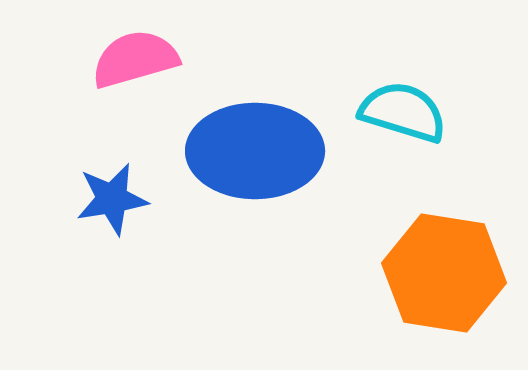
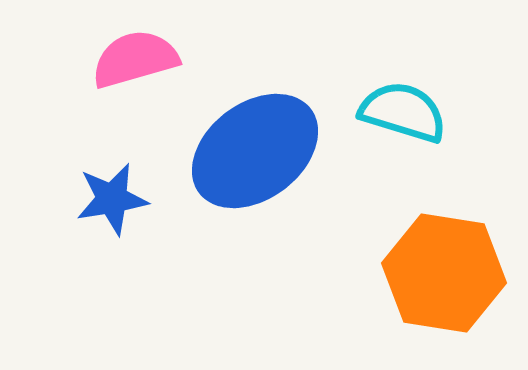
blue ellipse: rotated 37 degrees counterclockwise
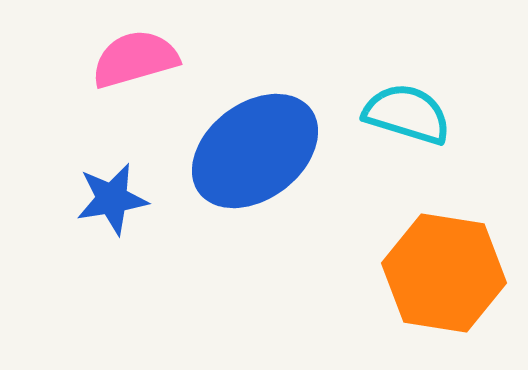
cyan semicircle: moved 4 px right, 2 px down
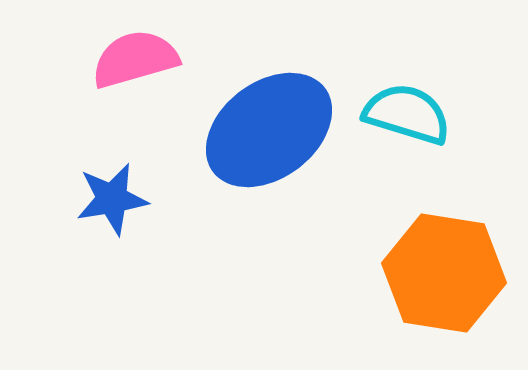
blue ellipse: moved 14 px right, 21 px up
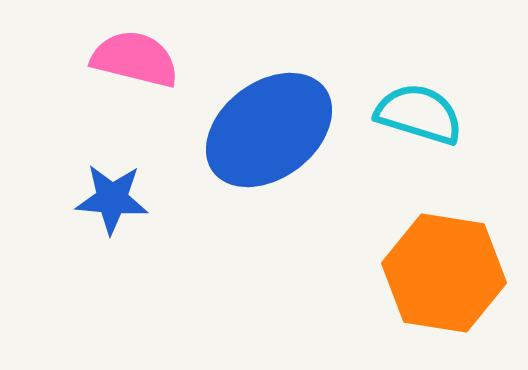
pink semicircle: rotated 30 degrees clockwise
cyan semicircle: moved 12 px right
blue star: rotated 14 degrees clockwise
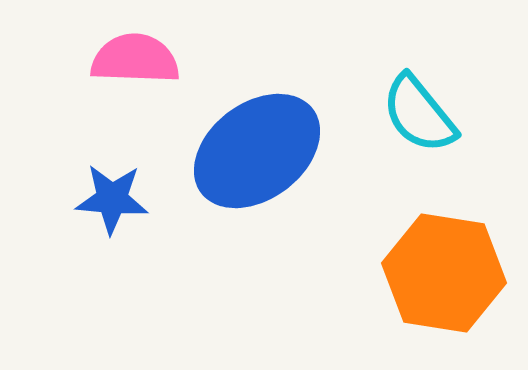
pink semicircle: rotated 12 degrees counterclockwise
cyan semicircle: rotated 146 degrees counterclockwise
blue ellipse: moved 12 px left, 21 px down
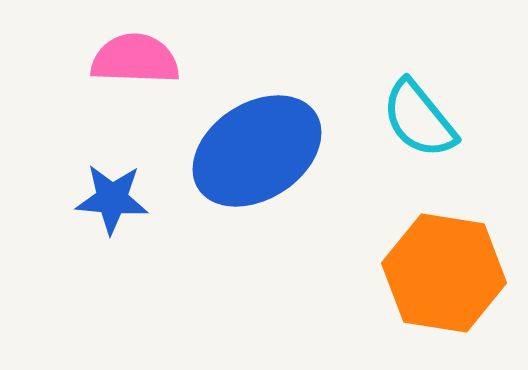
cyan semicircle: moved 5 px down
blue ellipse: rotated 4 degrees clockwise
